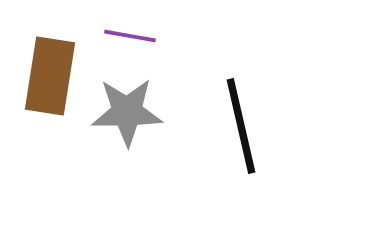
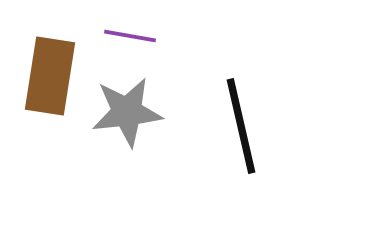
gray star: rotated 6 degrees counterclockwise
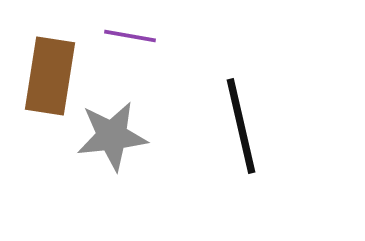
gray star: moved 15 px left, 24 px down
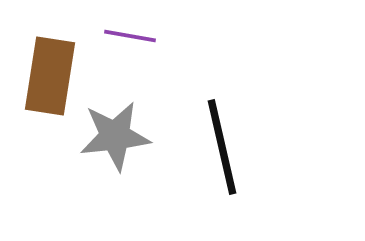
black line: moved 19 px left, 21 px down
gray star: moved 3 px right
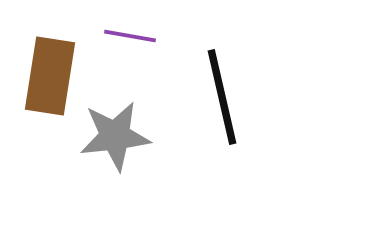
black line: moved 50 px up
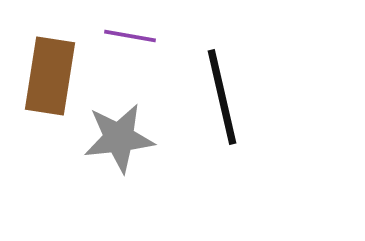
gray star: moved 4 px right, 2 px down
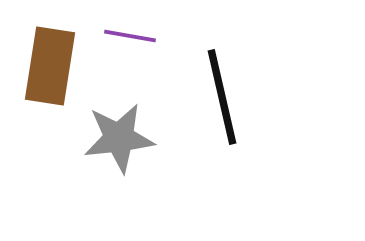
brown rectangle: moved 10 px up
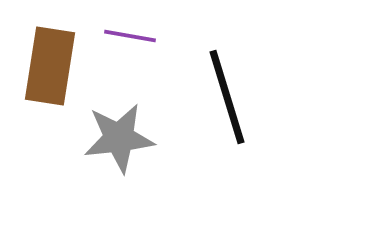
black line: moved 5 px right; rotated 4 degrees counterclockwise
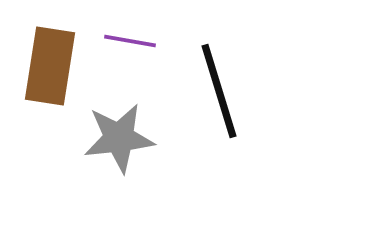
purple line: moved 5 px down
black line: moved 8 px left, 6 px up
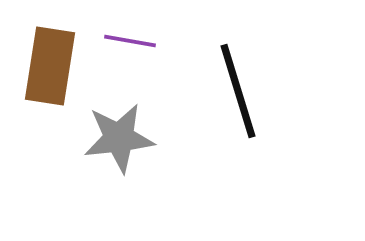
black line: moved 19 px right
